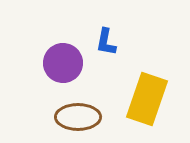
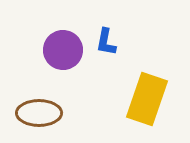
purple circle: moved 13 px up
brown ellipse: moved 39 px left, 4 px up
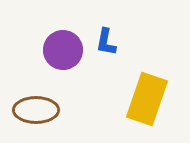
brown ellipse: moved 3 px left, 3 px up
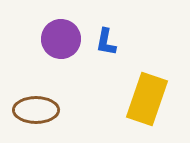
purple circle: moved 2 px left, 11 px up
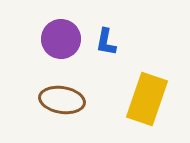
brown ellipse: moved 26 px right, 10 px up; rotated 9 degrees clockwise
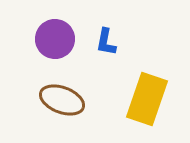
purple circle: moved 6 px left
brown ellipse: rotated 12 degrees clockwise
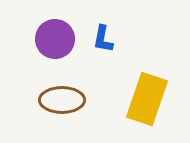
blue L-shape: moved 3 px left, 3 px up
brown ellipse: rotated 21 degrees counterclockwise
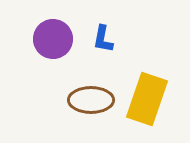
purple circle: moved 2 px left
brown ellipse: moved 29 px right
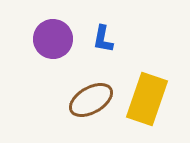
brown ellipse: rotated 30 degrees counterclockwise
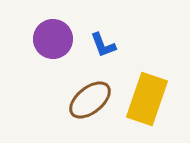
blue L-shape: moved 6 px down; rotated 32 degrees counterclockwise
brown ellipse: moved 1 px left; rotated 9 degrees counterclockwise
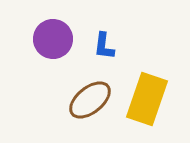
blue L-shape: moved 1 px right, 1 px down; rotated 28 degrees clockwise
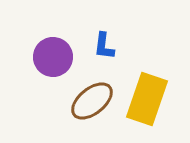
purple circle: moved 18 px down
brown ellipse: moved 2 px right, 1 px down
